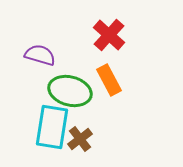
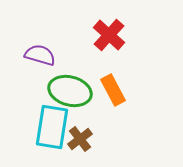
orange rectangle: moved 4 px right, 10 px down
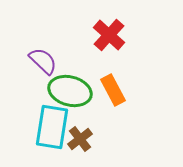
purple semicircle: moved 3 px right, 6 px down; rotated 28 degrees clockwise
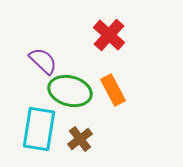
cyan rectangle: moved 13 px left, 2 px down
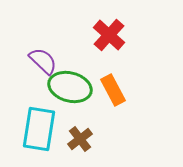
green ellipse: moved 4 px up
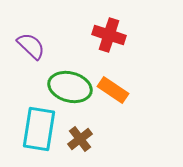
red cross: rotated 24 degrees counterclockwise
purple semicircle: moved 12 px left, 15 px up
orange rectangle: rotated 28 degrees counterclockwise
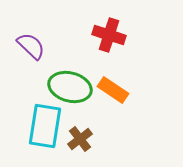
cyan rectangle: moved 6 px right, 3 px up
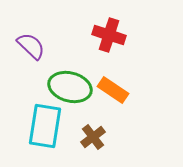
brown cross: moved 13 px right, 2 px up
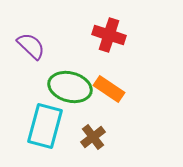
orange rectangle: moved 4 px left, 1 px up
cyan rectangle: rotated 6 degrees clockwise
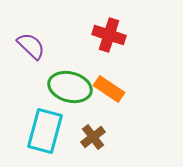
cyan rectangle: moved 5 px down
